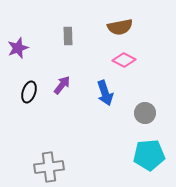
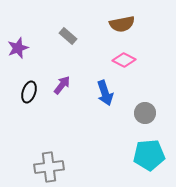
brown semicircle: moved 2 px right, 3 px up
gray rectangle: rotated 48 degrees counterclockwise
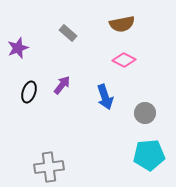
gray rectangle: moved 3 px up
blue arrow: moved 4 px down
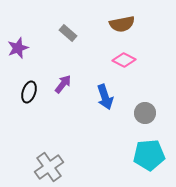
purple arrow: moved 1 px right, 1 px up
gray cross: rotated 28 degrees counterclockwise
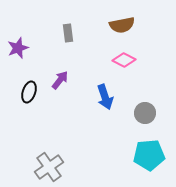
brown semicircle: moved 1 px down
gray rectangle: rotated 42 degrees clockwise
purple arrow: moved 3 px left, 4 px up
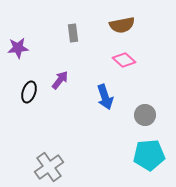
gray rectangle: moved 5 px right
purple star: rotated 15 degrees clockwise
pink diamond: rotated 15 degrees clockwise
gray circle: moved 2 px down
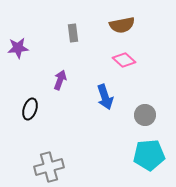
purple arrow: rotated 18 degrees counterclockwise
black ellipse: moved 1 px right, 17 px down
gray cross: rotated 20 degrees clockwise
